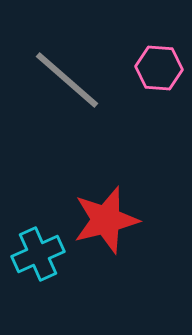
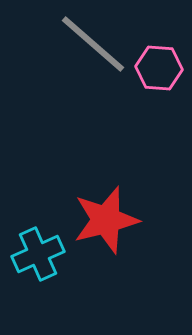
gray line: moved 26 px right, 36 px up
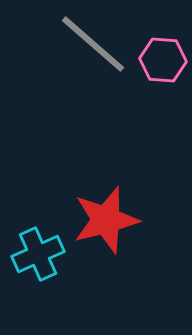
pink hexagon: moved 4 px right, 8 px up
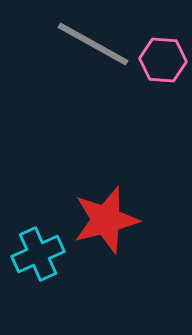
gray line: rotated 12 degrees counterclockwise
